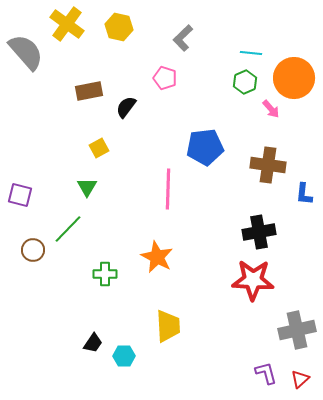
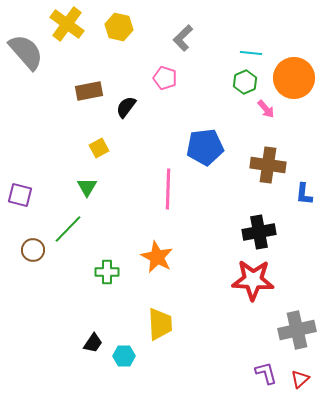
pink arrow: moved 5 px left
green cross: moved 2 px right, 2 px up
yellow trapezoid: moved 8 px left, 2 px up
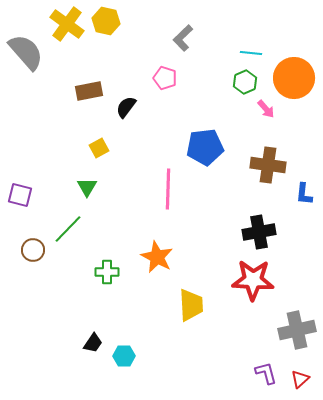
yellow hexagon: moved 13 px left, 6 px up
yellow trapezoid: moved 31 px right, 19 px up
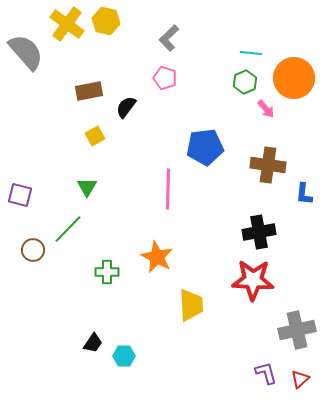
gray L-shape: moved 14 px left
yellow square: moved 4 px left, 12 px up
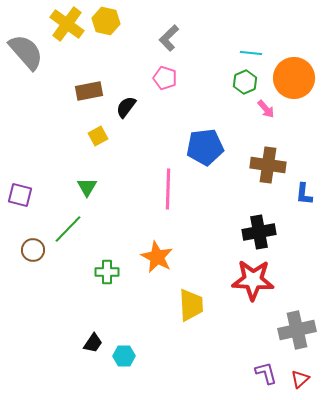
yellow square: moved 3 px right
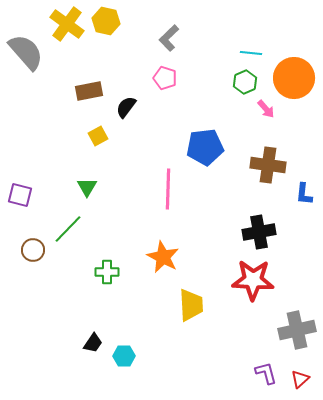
orange star: moved 6 px right
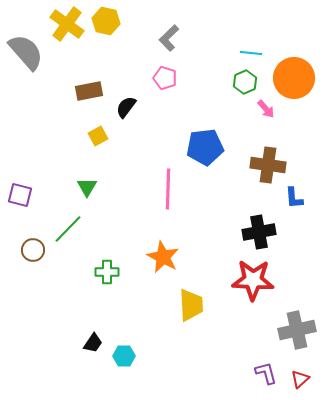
blue L-shape: moved 10 px left, 4 px down; rotated 10 degrees counterclockwise
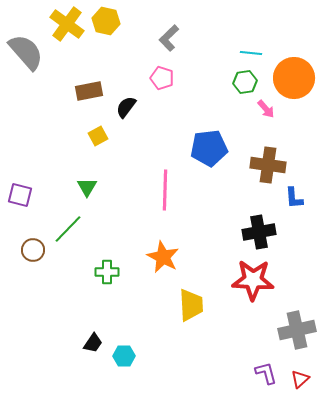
pink pentagon: moved 3 px left
green hexagon: rotated 15 degrees clockwise
blue pentagon: moved 4 px right, 1 px down
pink line: moved 3 px left, 1 px down
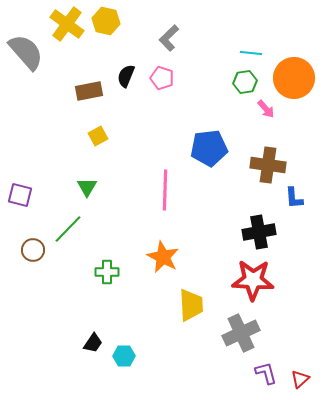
black semicircle: moved 31 px up; rotated 15 degrees counterclockwise
gray cross: moved 56 px left, 3 px down; rotated 12 degrees counterclockwise
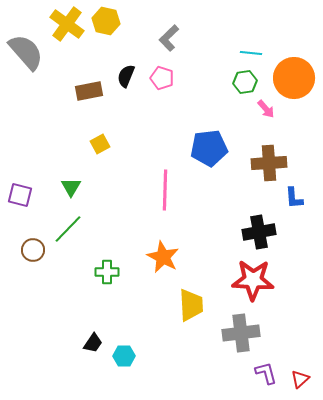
yellow square: moved 2 px right, 8 px down
brown cross: moved 1 px right, 2 px up; rotated 12 degrees counterclockwise
green triangle: moved 16 px left
gray cross: rotated 18 degrees clockwise
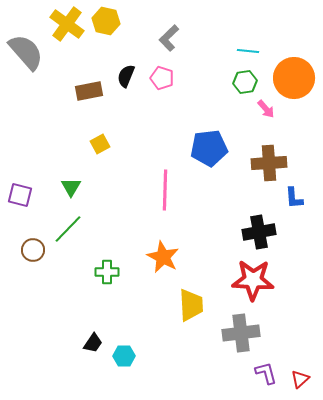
cyan line: moved 3 px left, 2 px up
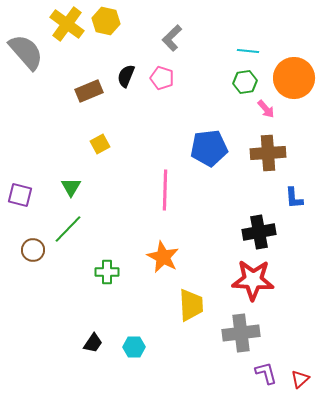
gray L-shape: moved 3 px right
brown rectangle: rotated 12 degrees counterclockwise
brown cross: moved 1 px left, 10 px up
cyan hexagon: moved 10 px right, 9 px up
